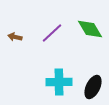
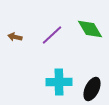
purple line: moved 2 px down
black ellipse: moved 1 px left, 2 px down
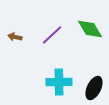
black ellipse: moved 2 px right, 1 px up
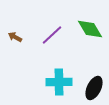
brown arrow: rotated 16 degrees clockwise
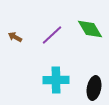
cyan cross: moved 3 px left, 2 px up
black ellipse: rotated 15 degrees counterclockwise
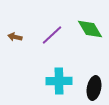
brown arrow: rotated 16 degrees counterclockwise
cyan cross: moved 3 px right, 1 px down
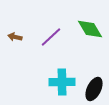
purple line: moved 1 px left, 2 px down
cyan cross: moved 3 px right, 1 px down
black ellipse: moved 1 px down; rotated 15 degrees clockwise
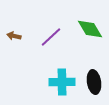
brown arrow: moved 1 px left, 1 px up
black ellipse: moved 7 px up; rotated 35 degrees counterclockwise
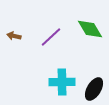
black ellipse: moved 7 px down; rotated 40 degrees clockwise
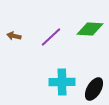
green diamond: rotated 56 degrees counterclockwise
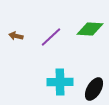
brown arrow: moved 2 px right
cyan cross: moved 2 px left
